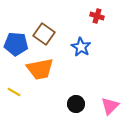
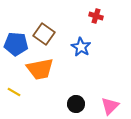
red cross: moved 1 px left
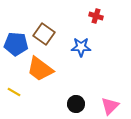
blue star: rotated 30 degrees counterclockwise
orange trapezoid: rotated 48 degrees clockwise
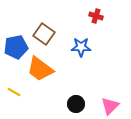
blue pentagon: moved 3 px down; rotated 15 degrees counterclockwise
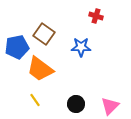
blue pentagon: moved 1 px right
yellow line: moved 21 px right, 8 px down; rotated 24 degrees clockwise
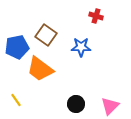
brown square: moved 2 px right, 1 px down
yellow line: moved 19 px left
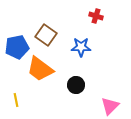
yellow line: rotated 24 degrees clockwise
black circle: moved 19 px up
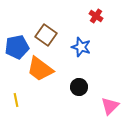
red cross: rotated 16 degrees clockwise
blue star: rotated 18 degrees clockwise
black circle: moved 3 px right, 2 px down
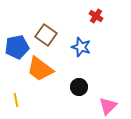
pink triangle: moved 2 px left
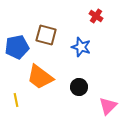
brown square: rotated 20 degrees counterclockwise
orange trapezoid: moved 8 px down
